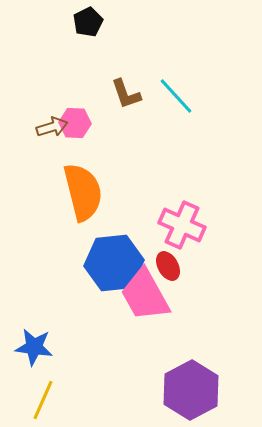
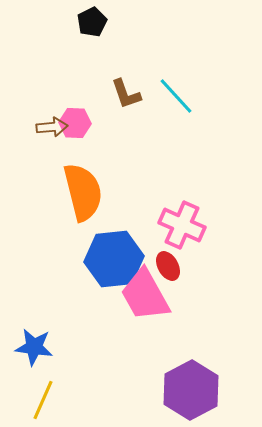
black pentagon: moved 4 px right
brown arrow: rotated 12 degrees clockwise
blue hexagon: moved 4 px up
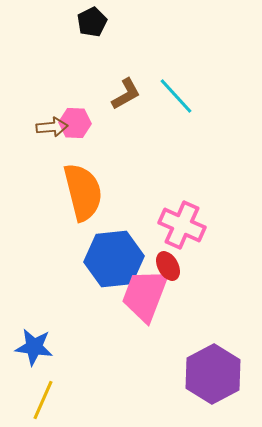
brown L-shape: rotated 100 degrees counterclockwise
pink trapezoid: rotated 50 degrees clockwise
purple hexagon: moved 22 px right, 16 px up
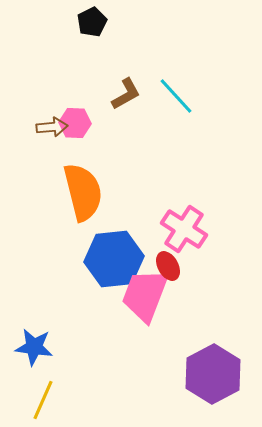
pink cross: moved 2 px right, 4 px down; rotated 9 degrees clockwise
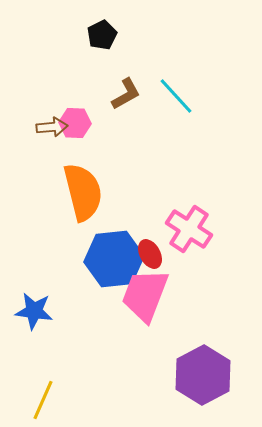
black pentagon: moved 10 px right, 13 px down
pink cross: moved 5 px right
red ellipse: moved 18 px left, 12 px up
blue star: moved 36 px up
purple hexagon: moved 10 px left, 1 px down
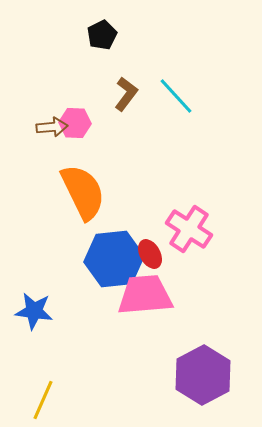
brown L-shape: rotated 24 degrees counterclockwise
orange semicircle: rotated 12 degrees counterclockwise
pink trapezoid: rotated 64 degrees clockwise
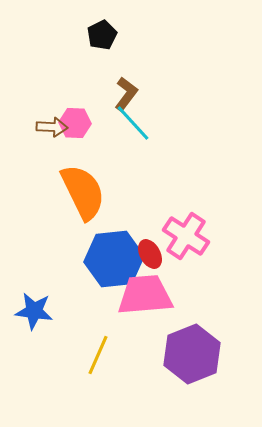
cyan line: moved 43 px left, 27 px down
brown arrow: rotated 8 degrees clockwise
pink cross: moved 3 px left, 7 px down
purple hexagon: moved 11 px left, 21 px up; rotated 6 degrees clockwise
yellow line: moved 55 px right, 45 px up
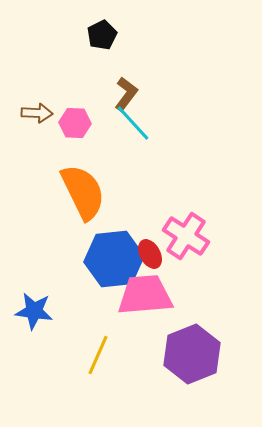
brown arrow: moved 15 px left, 14 px up
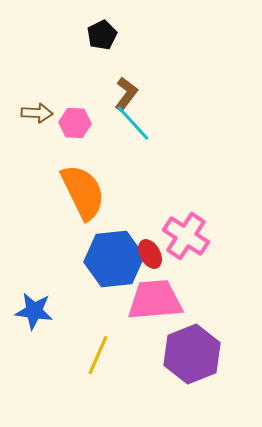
pink trapezoid: moved 10 px right, 5 px down
